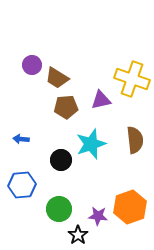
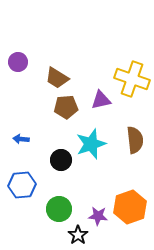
purple circle: moved 14 px left, 3 px up
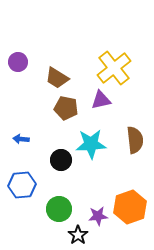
yellow cross: moved 18 px left, 11 px up; rotated 32 degrees clockwise
brown pentagon: moved 1 px down; rotated 15 degrees clockwise
cyan star: rotated 16 degrees clockwise
purple star: rotated 12 degrees counterclockwise
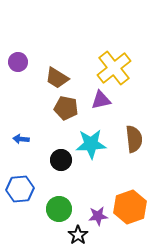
brown semicircle: moved 1 px left, 1 px up
blue hexagon: moved 2 px left, 4 px down
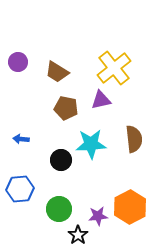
brown trapezoid: moved 6 px up
orange hexagon: rotated 8 degrees counterclockwise
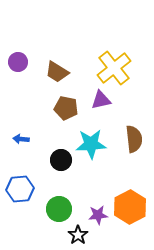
purple star: moved 1 px up
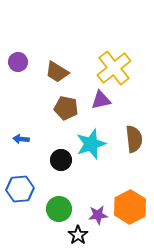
cyan star: rotated 16 degrees counterclockwise
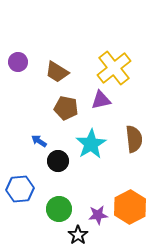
blue arrow: moved 18 px right, 2 px down; rotated 28 degrees clockwise
cyan star: rotated 12 degrees counterclockwise
black circle: moved 3 px left, 1 px down
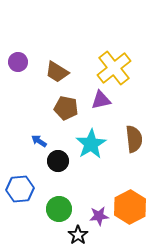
purple star: moved 1 px right, 1 px down
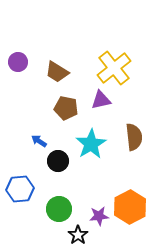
brown semicircle: moved 2 px up
